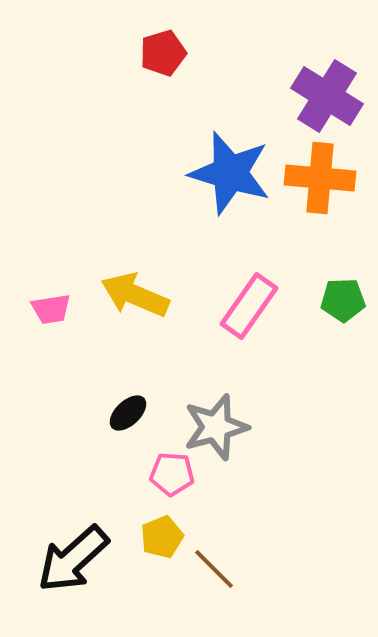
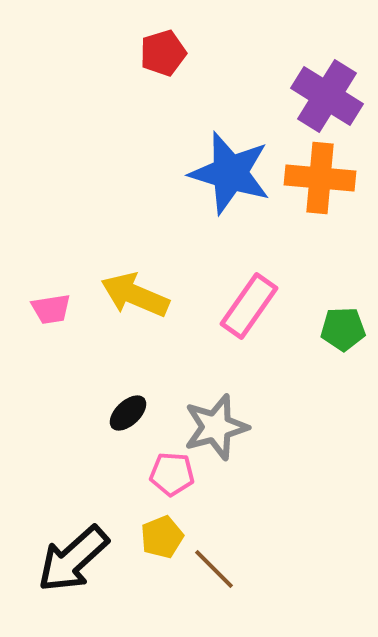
green pentagon: moved 29 px down
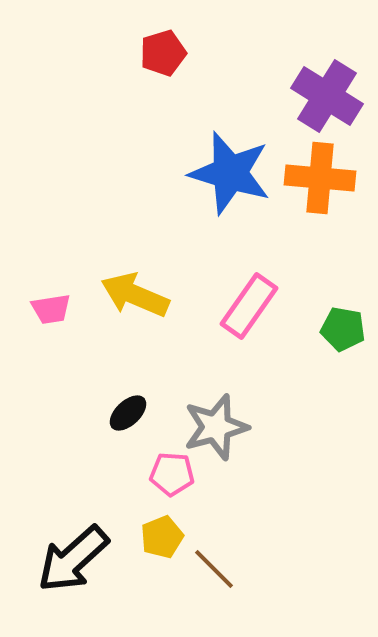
green pentagon: rotated 12 degrees clockwise
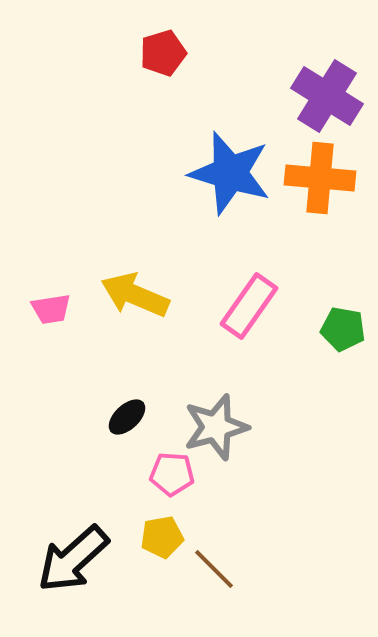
black ellipse: moved 1 px left, 4 px down
yellow pentagon: rotated 12 degrees clockwise
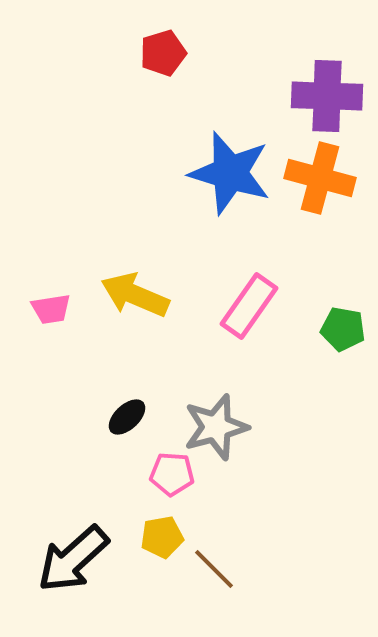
purple cross: rotated 30 degrees counterclockwise
orange cross: rotated 10 degrees clockwise
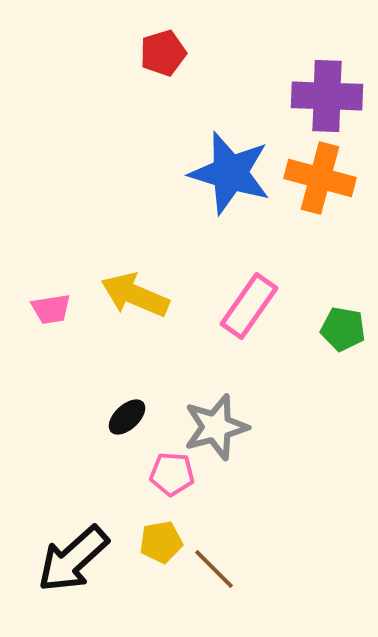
yellow pentagon: moved 1 px left, 5 px down
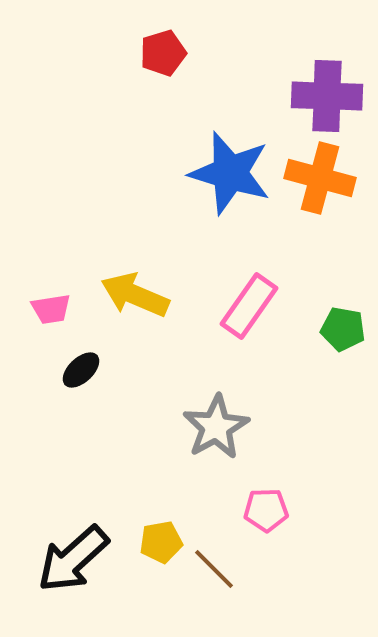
black ellipse: moved 46 px left, 47 px up
gray star: rotated 14 degrees counterclockwise
pink pentagon: moved 94 px right, 36 px down; rotated 6 degrees counterclockwise
